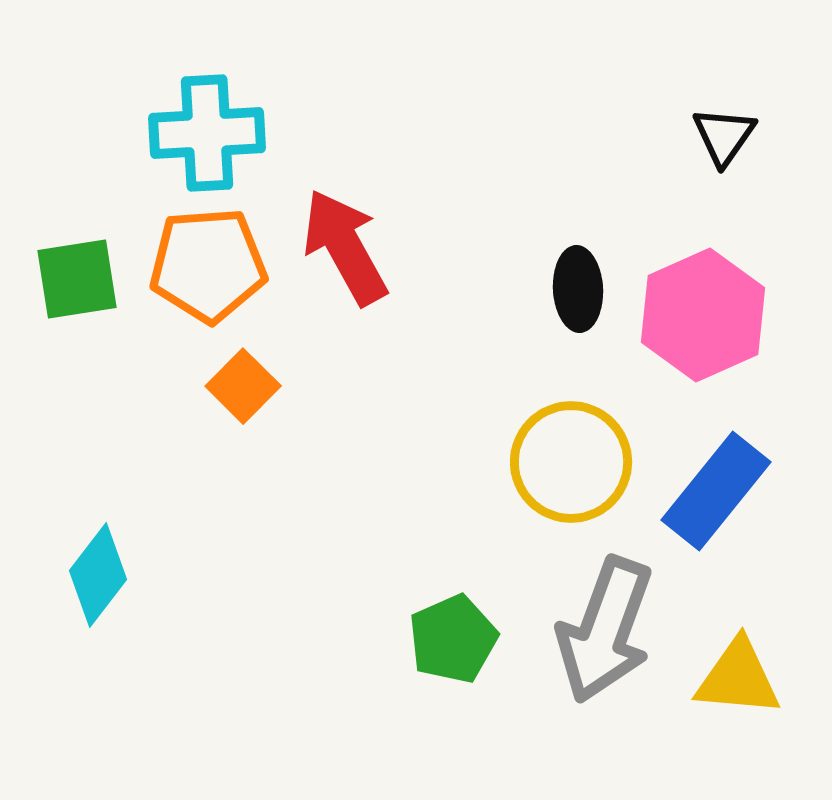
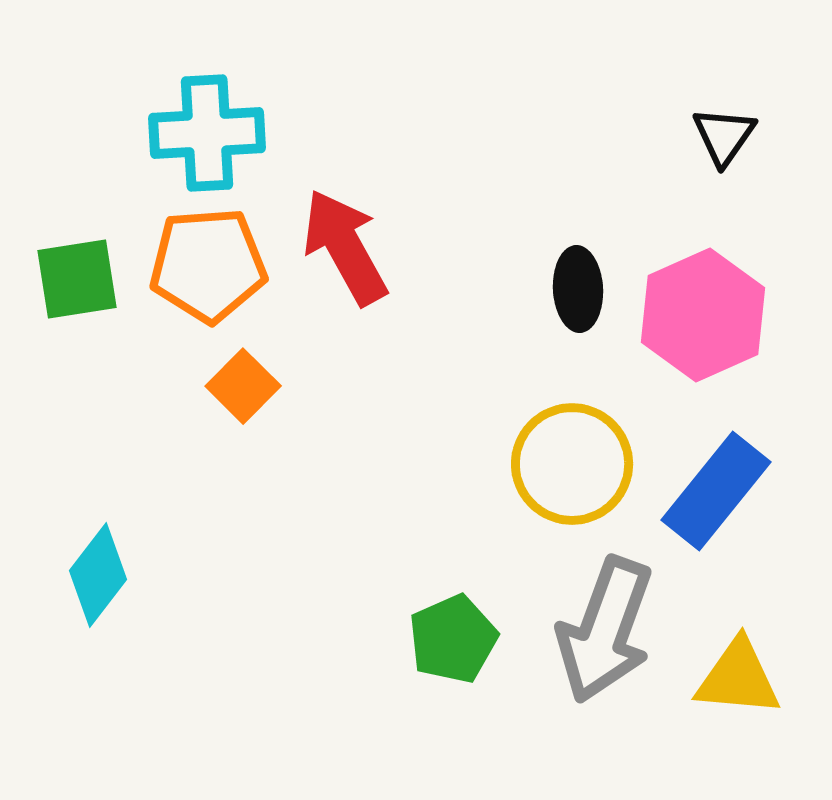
yellow circle: moved 1 px right, 2 px down
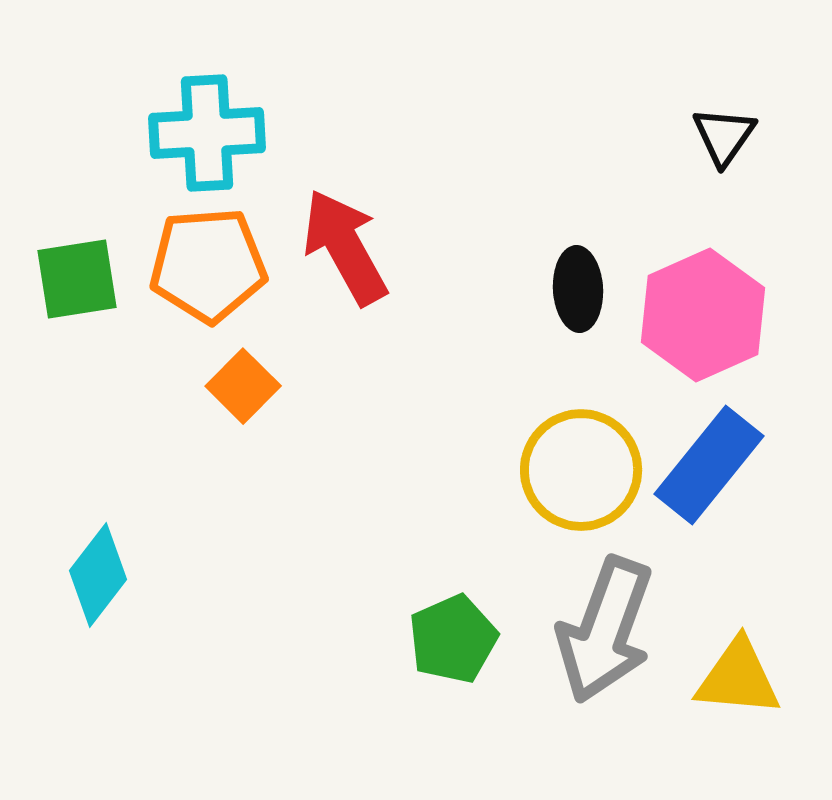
yellow circle: moved 9 px right, 6 px down
blue rectangle: moved 7 px left, 26 px up
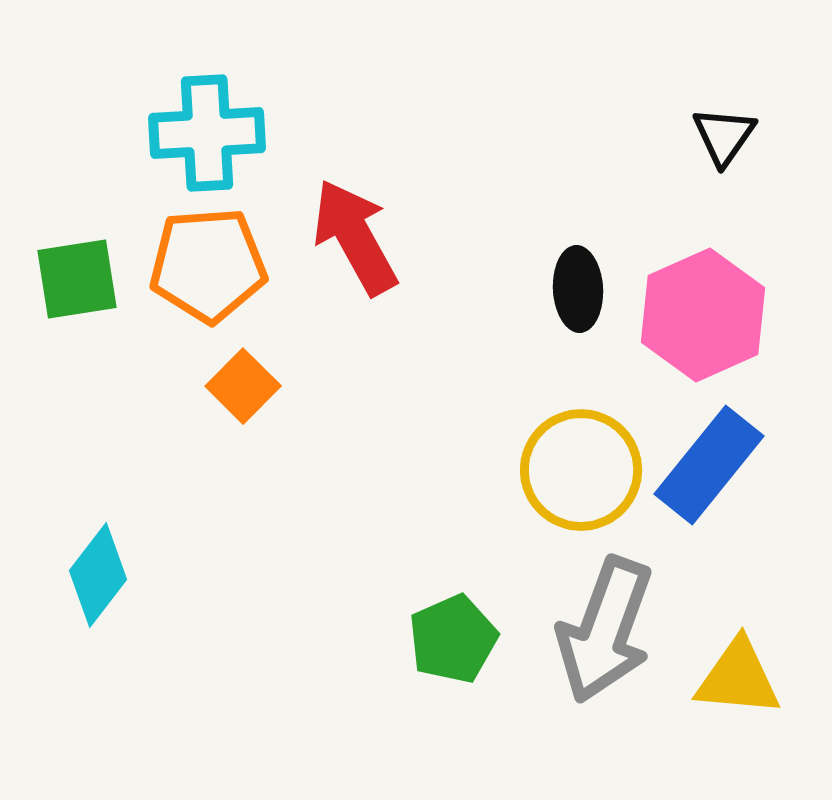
red arrow: moved 10 px right, 10 px up
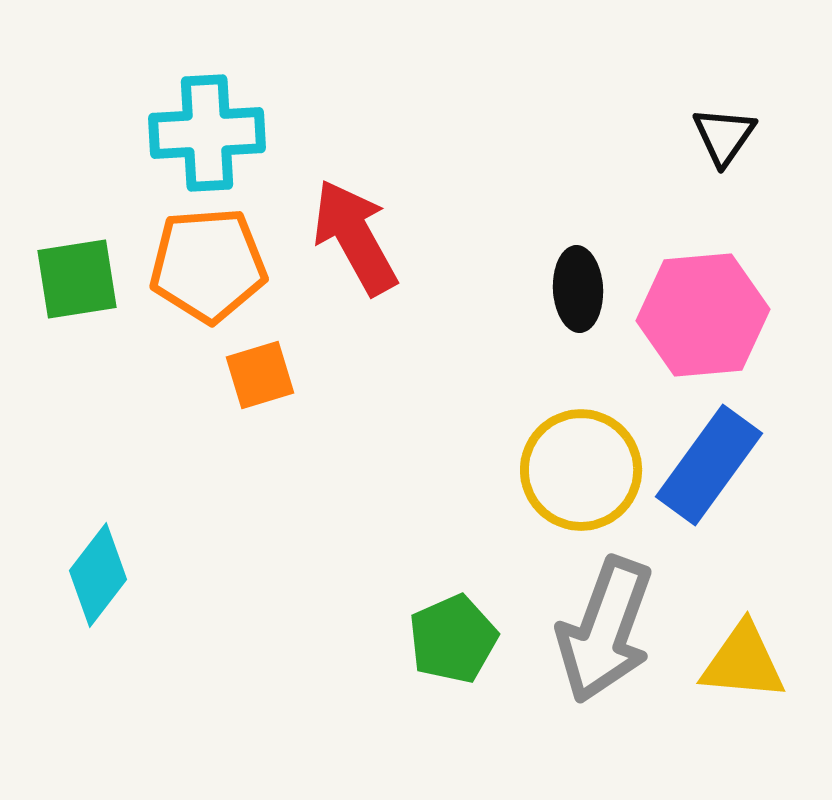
pink hexagon: rotated 19 degrees clockwise
orange square: moved 17 px right, 11 px up; rotated 28 degrees clockwise
blue rectangle: rotated 3 degrees counterclockwise
yellow triangle: moved 5 px right, 16 px up
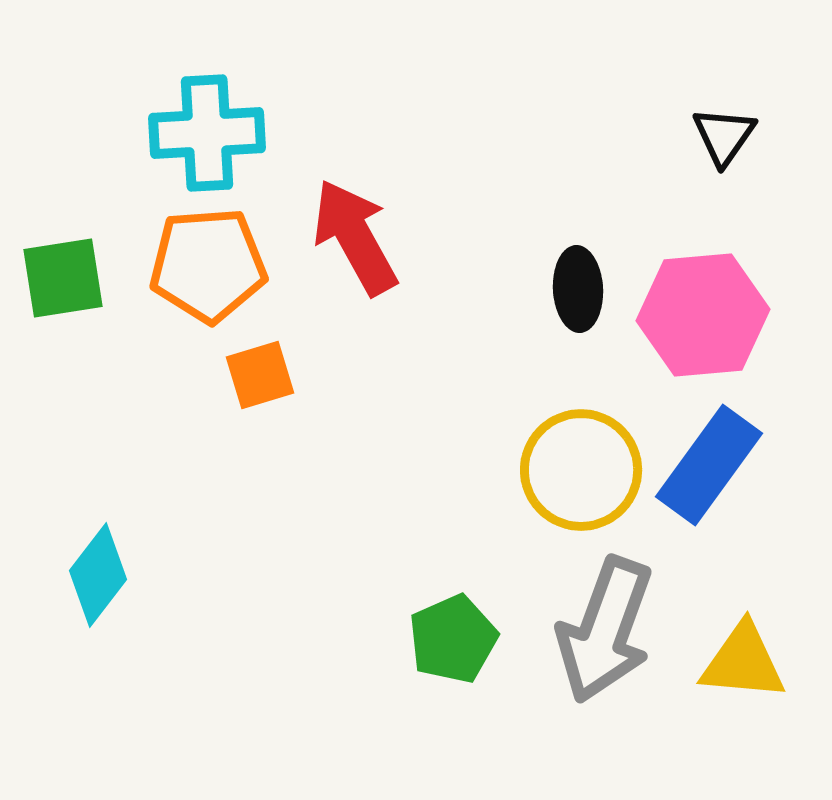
green square: moved 14 px left, 1 px up
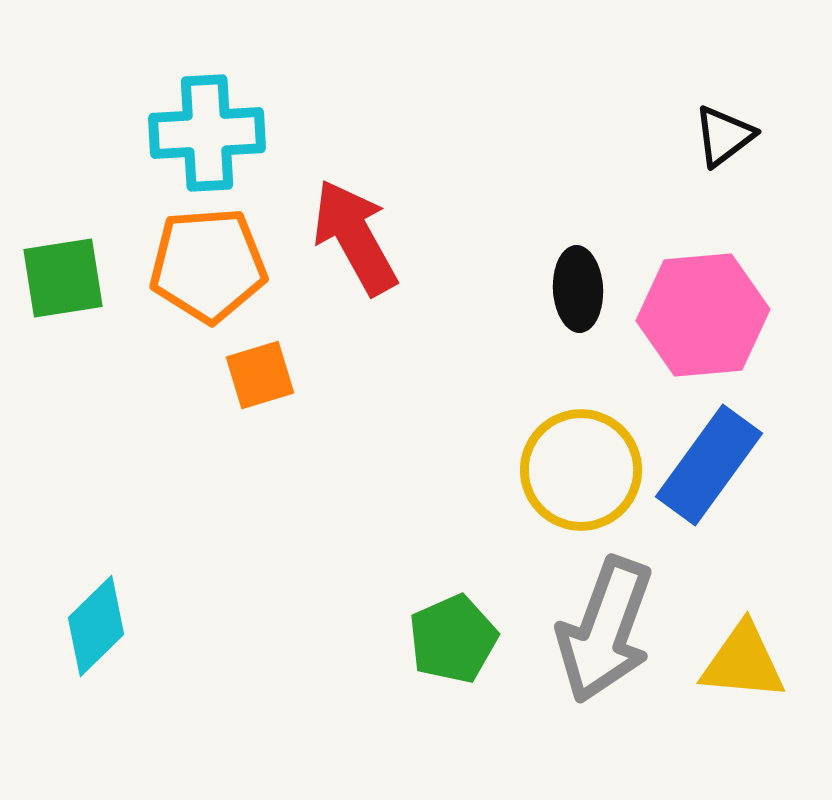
black triangle: rotated 18 degrees clockwise
cyan diamond: moved 2 px left, 51 px down; rotated 8 degrees clockwise
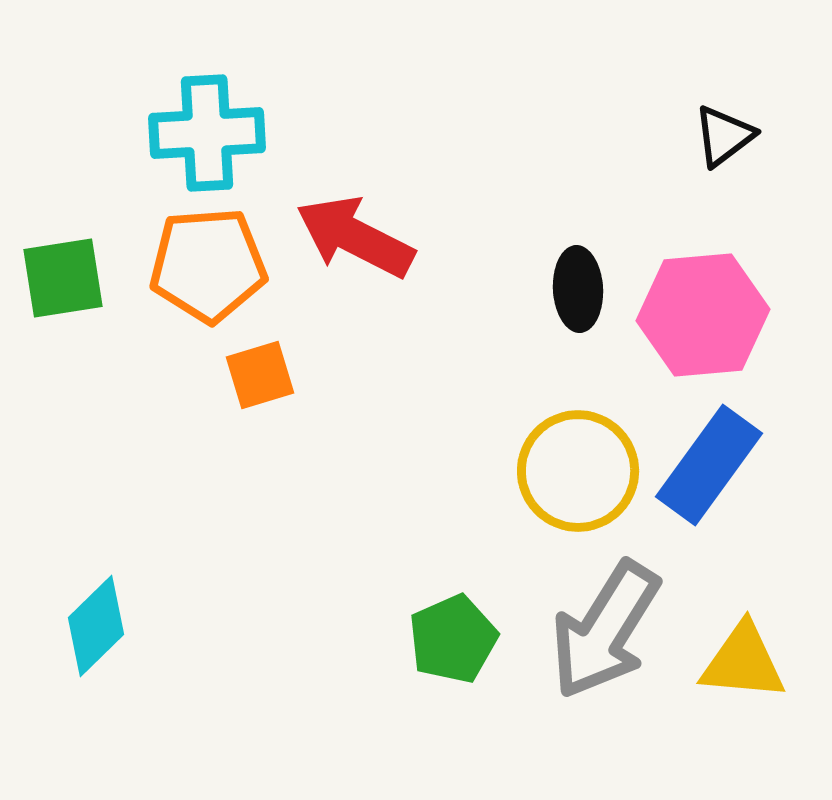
red arrow: rotated 34 degrees counterclockwise
yellow circle: moved 3 px left, 1 px down
gray arrow: rotated 12 degrees clockwise
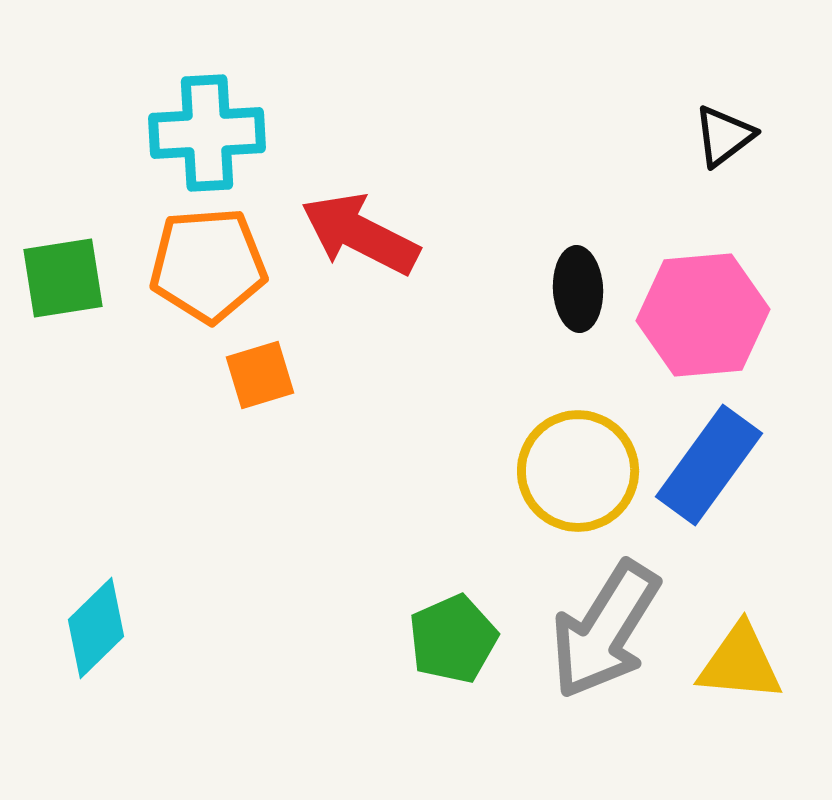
red arrow: moved 5 px right, 3 px up
cyan diamond: moved 2 px down
yellow triangle: moved 3 px left, 1 px down
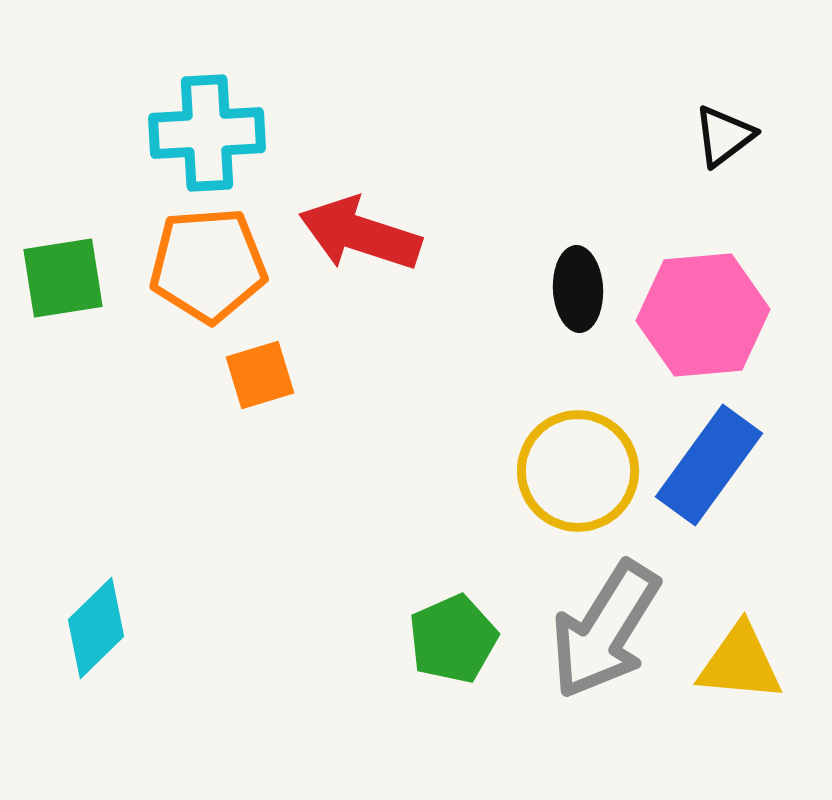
red arrow: rotated 9 degrees counterclockwise
